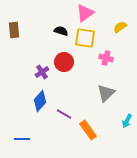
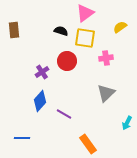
pink cross: rotated 24 degrees counterclockwise
red circle: moved 3 px right, 1 px up
cyan arrow: moved 2 px down
orange rectangle: moved 14 px down
blue line: moved 1 px up
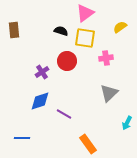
gray triangle: moved 3 px right
blue diamond: rotated 30 degrees clockwise
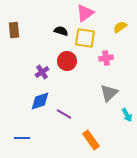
cyan arrow: moved 8 px up; rotated 56 degrees counterclockwise
orange rectangle: moved 3 px right, 4 px up
